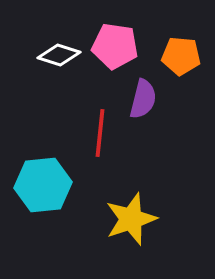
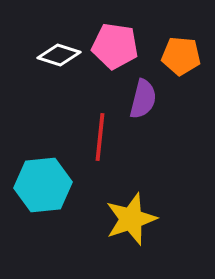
red line: moved 4 px down
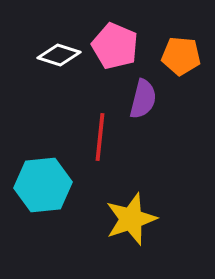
pink pentagon: rotated 15 degrees clockwise
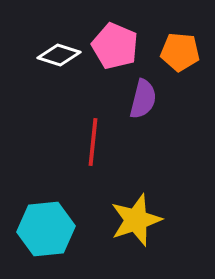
orange pentagon: moved 1 px left, 4 px up
red line: moved 7 px left, 5 px down
cyan hexagon: moved 3 px right, 44 px down
yellow star: moved 5 px right, 1 px down
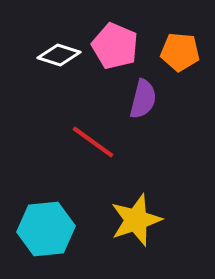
red line: rotated 60 degrees counterclockwise
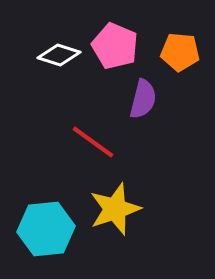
yellow star: moved 21 px left, 11 px up
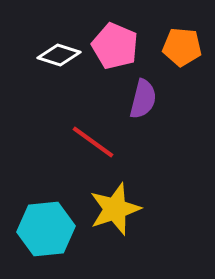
orange pentagon: moved 2 px right, 5 px up
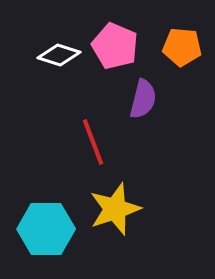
red line: rotated 33 degrees clockwise
cyan hexagon: rotated 6 degrees clockwise
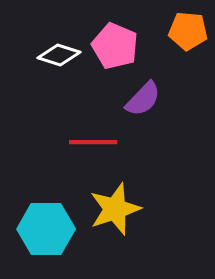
orange pentagon: moved 6 px right, 16 px up
purple semicircle: rotated 30 degrees clockwise
red line: rotated 69 degrees counterclockwise
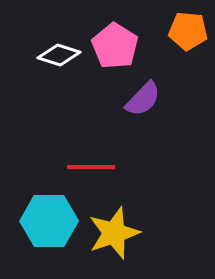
pink pentagon: rotated 9 degrees clockwise
red line: moved 2 px left, 25 px down
yellow star: moved 1 px left, 24 px down
cyan hexagon: moved 3 px right, 8 px up
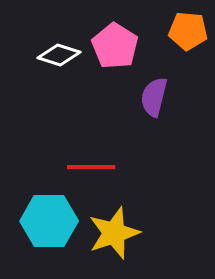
purple semicircle: moved 11 px right, 2 px up; rotated 150 degrees clockwise
